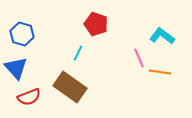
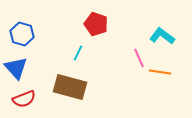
brown rectangle: rotated 20 degrees counterclockwise
red semicircle: moved 5 px left, 2 px down
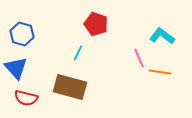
red semicircle: moved 2 px right, 1 px up; rotated 35 degrees clockwise
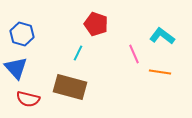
pink line: moved 5 px left, 4 px up
red semicircle: moved 2 px right, 1 px down
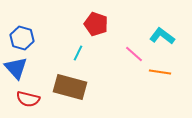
blue hexagon: moved 4 px down
pink line: rotated 24 degrees counterclockwise
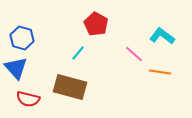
red pentagon: rotated 10 degrees clockwise
cyan line: rotated 14 degrees clockwise
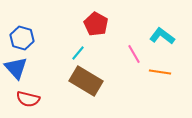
pink line: rotated 18 degrees clockwise
brown rectangle: moved 16 px right, 6 px up; rotated 16 degrees clockwise
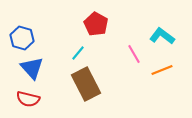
blue triangle: moved 16 px right
orange line: moved 2 px right, 2 px up; rotated 30 degrees counterclockwise
brown rectangle: moved 3 px down; rotated 32 degrees clockwise
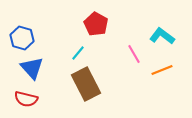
red semicircle: moved 2 px left
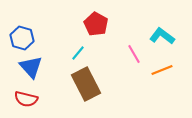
blue triangle: moved 1 px left, 1 px up
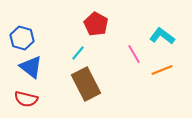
blue triangle: rotated 10 degrees counterclockwise
